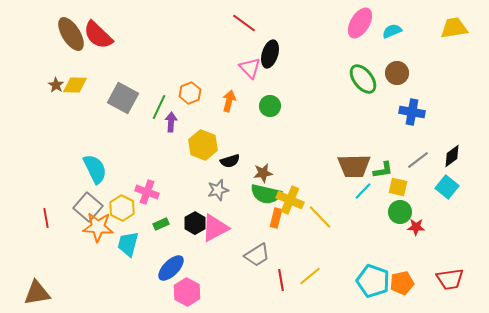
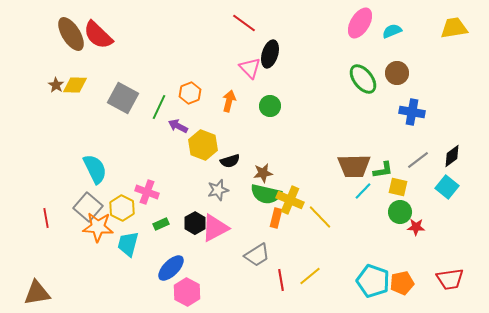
purple arrow at (171, 122): moved 7 px right, 4 px down; rotated 66 degrees counterclockwise
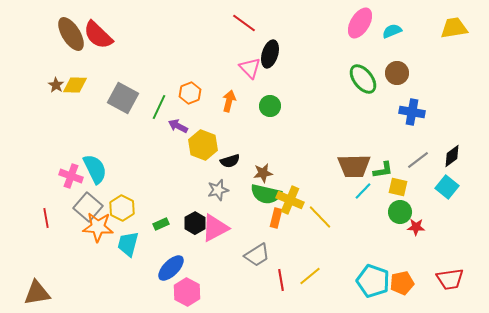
pink cross at (147, 192): moved 76 px left, 16 px up
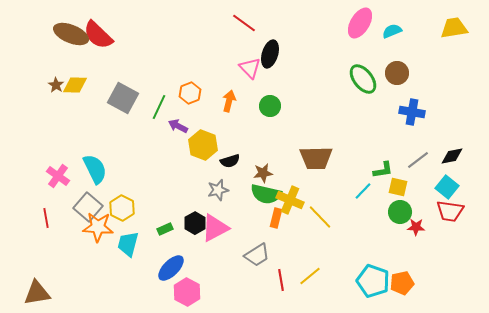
brown ellipse at (71, 34): rotated 36 degrees counterclockwise
black diamond at (452, 156): rotated 25 degrees clockwise
brown trapezoid at (354, 166): moved 38 px left, 8 px up
pink cross at (71, 176): moved 13 px left; rotated 15 degrees clockwise
green rectangle at (161, 224): moved 4 px right, 5 px down
red trapezoid at (450, 279): moved 68 px up; rotated 16 degrees clockwise
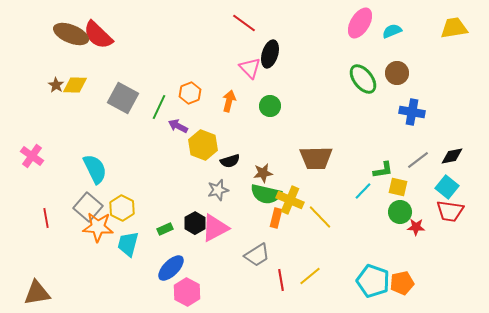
pink cross at (58, 176): moved 26 px left, 20 px up
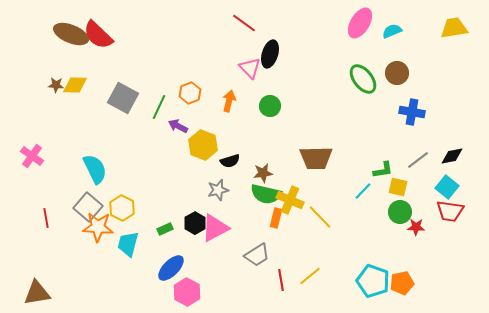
brown star at (56, 85): rotated 28 degrees counterclockwise
